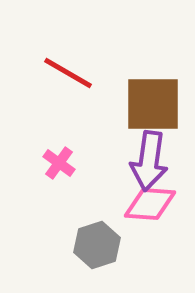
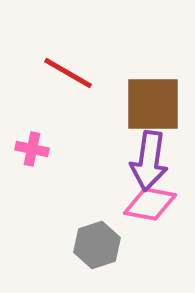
pink cross: moved 27 px left, 14 px up; rotated 24 degrees counterclockwise
pink diamond: rotated 6 degrees clockwise
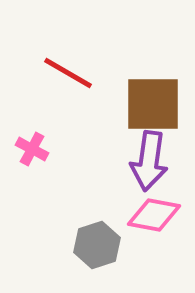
pink cross: rotated 16 degrees clockwise
pink diamond: moved 4 px right, 11 px down
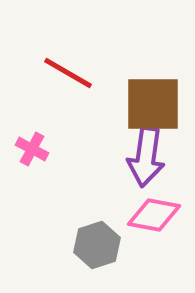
purple arrow: moved 3 px left, 4 px up
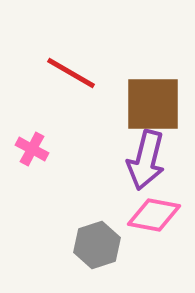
red line: moved 3 px right
purple arrow: moved 3 px down; rotated 6 degrees clockwise
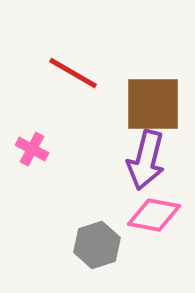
red line: moved 2 px right
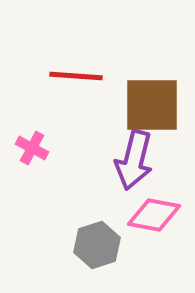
red line: moved 3 px right, 3 px down; rotated 26 degrees counterclockwise
brown square: moved 1 px left, 1 px down
pink cross: moved 1 px up
purple arrow: moved 12 px left
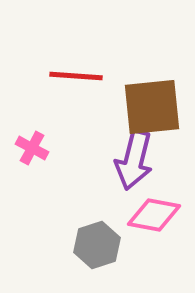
brown square: moved 2 px down; rotated 6 degrees counterclockwise
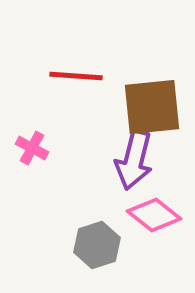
pink diamond: rotated 28 degrees clockwise
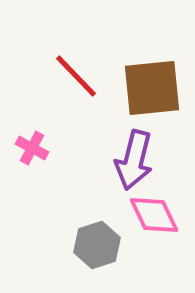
red line: rotated 42 degrees clockwise
brown square: moved 19 px up
pink diamond: rotated 26 degrees clockwise
